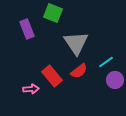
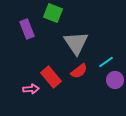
red rectangle: moved 1 px left, 1 px down
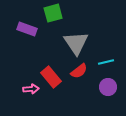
green square: rotated 36 degrees counterclockwise
purple rectangle: rotated 48 degrees counterclockwise
cyan line: rotated 21 degrees clockwise
purple circle: moved 7 px left, 7 px down
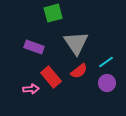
purple rectangle: moved 7 px right, 18 px down
cyan line: rotated 21 degrees counterclockwise
purple circle: moved 1 px left, 4 px up
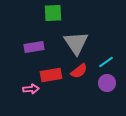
green square: rotated 12 degrees clockwise
purple rectangle: rotated 30 degrees counterclockwise
red rectangle: moved 2 px up; rotated 60 degrees counterclockwise
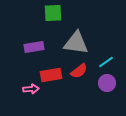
gray triangle: rotated 48 degrees counterclockwise
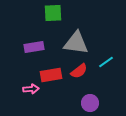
purple circle: moved 17 px left, 20 px down
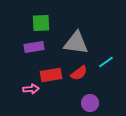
green square: moved 12 px left, 10 px down
red semicircle: moved 2 px down
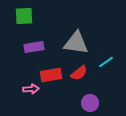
green square: moved 17 px left, 7 px up
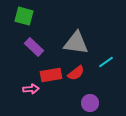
green square: rotated 18 degrees clockwise
purple rectangle: rotated 54 degrees clockwise
red semicircle: moved 3 px left
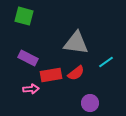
purple rectangle: moved 6 px left, 11 px down; rotated 18 degrees counterclockwise
